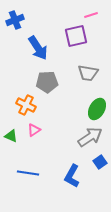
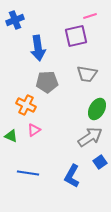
pink line: moved 1 px left, 1 px down
blue arrow: rotated 25 degrees clockwise
gray trapezoid: moved 1 px left, 1 px down
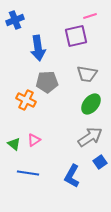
orange cross: moved 5 px up
green ellipse: moved 6 px left, 5 px up; rotated 10 degrees clockwise
pink triangle: moved 10 px down
green triangle: moved 3 px right, 8 px down; rotated 16 degrees clockwise
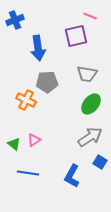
pink line: rotated 40 degrees clockwise
blue square: rotated 24 degrees counterclockwise
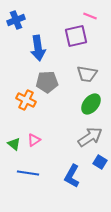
blue cross: moved 1 px right
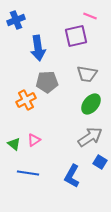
orange cross: rotated 36 degrees clockwise
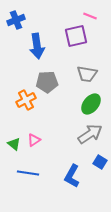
blue arrow: moved 1 px left, 2 px up
gray arrow: moved 3 px up
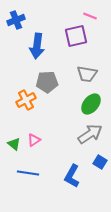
blue arrow: rotated 15 degrees clockwise
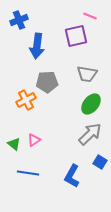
blue cross: moved 3 px right
gray arrow: rotated 10 degrees counterclockwise
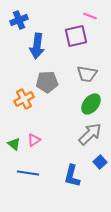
orange cross: moved 2 px left, 1 px up
blue square: rotated 16 degrees clockwise
blue L-shape: rotated 15 degrees counterclockwise
